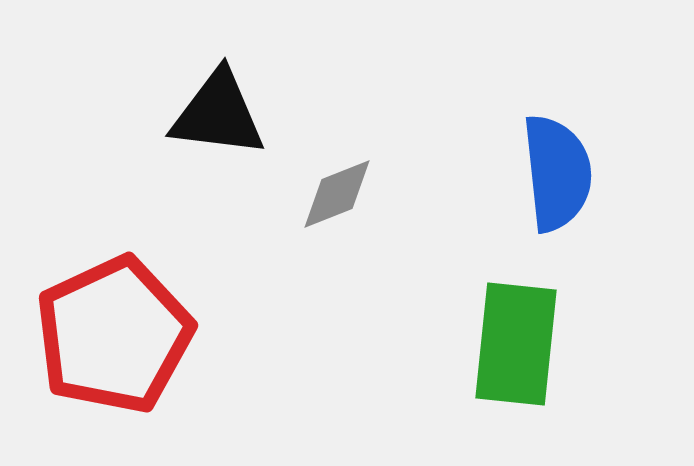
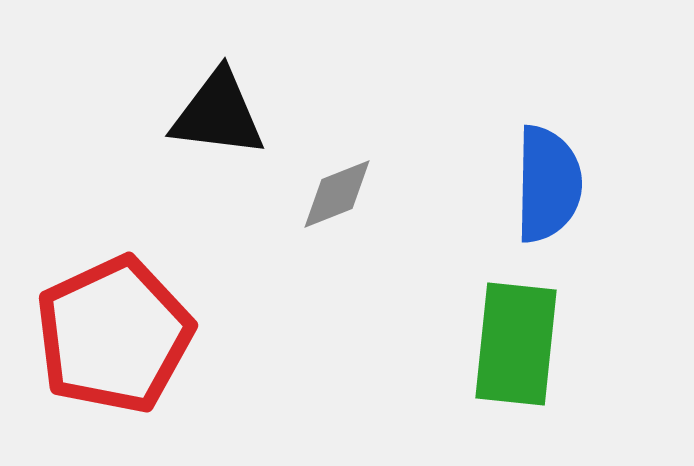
blue semicircle: moved 9 px left, 11 px down; rotated 7 degrees clockwise
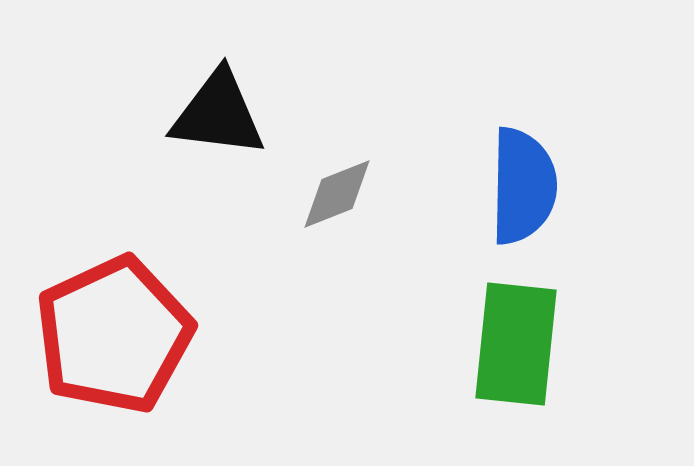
blue semicircle: moved 25 px left, 2 px down
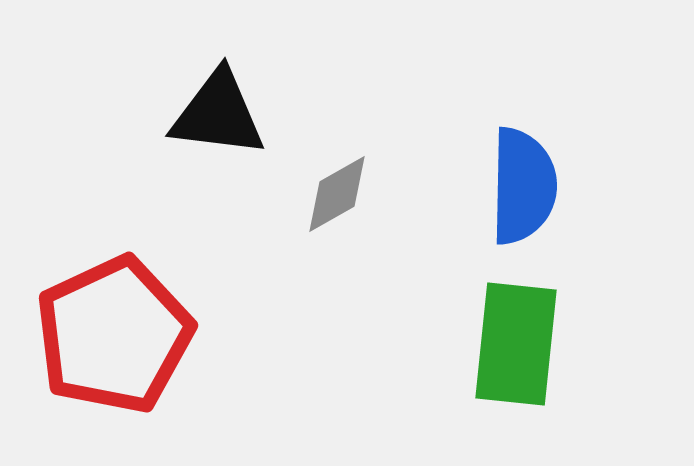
gray diamond: rotated 8 degrees counterclockwise
